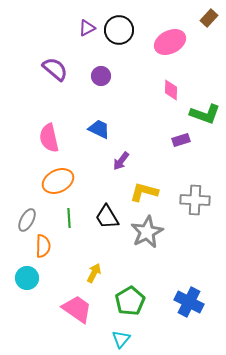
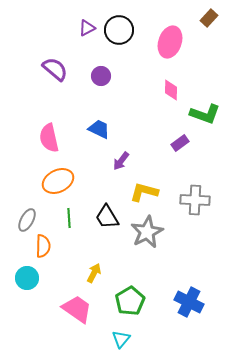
pink ellipse: rotated 44 degrees counterclockwise
purple rectangle: moved 1 px left, 3 px down; rotated 18 degrees counterclockwise
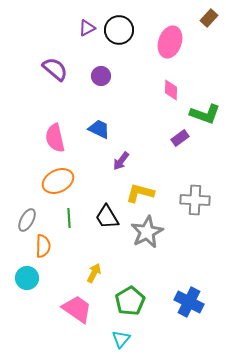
pink semicircle: moved 6 px right
purple rectangle: moved 5 px up
yellow L-shape: moved 4 px left, 1 px down
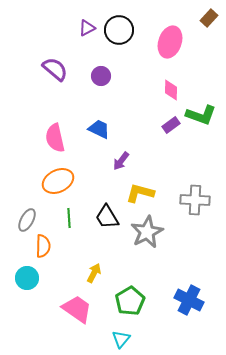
green L-shape: moved 4 px left, 1 px down
purple rectangle: moved 9 px left, 13 px up
blue cross: moved 2 px up
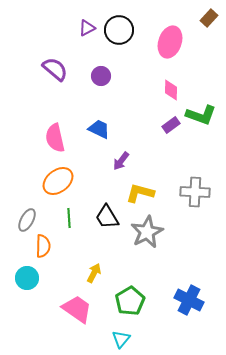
orange ellipse: rotated 12 degrees counterclockwise
gray cross: moved 8 px up
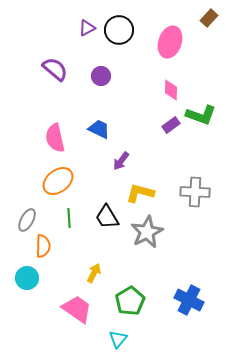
cyan triangle: moved 3 px left
